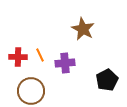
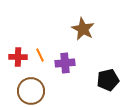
black pentagon: moved 1 px right; rotated 15 degrees clockwise
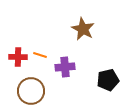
orange line: rotated 48 degrees counterclockwise
purple cross: moved 4 px down
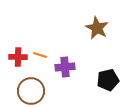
brown star: moved 14 px right, 1 px up
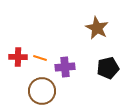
orange line: moved 3 px down
black pentagon: moved 12 px up
brown circle: moved 11 px right
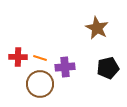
brown circle: moved 2 px left, 7 px up
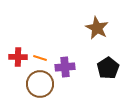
black pentagon: rotated 20 degrees counterclockwise
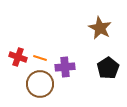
brown star: moved 3 px right
red cross: rotated 18 degrees clockwise
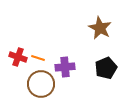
orange line: moved 2 px left
black pentagon: moved 2 px left; rotated 10 degrees clockwise
brown circle: moved 1 px right
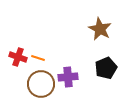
brown star: moved 1 px down
purple cross: moved 3 px right, 10 px down
